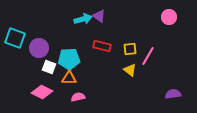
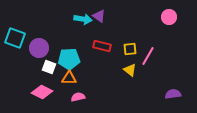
cyan arrow: rotated 24 degrees clockwise
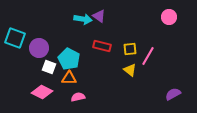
cyan pentagon: rotated 30 degrees clockwise
purple semicircle: rotated 21 degrees counterclockwise
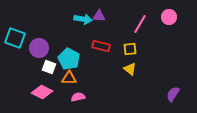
purple triangle: rotated 32 degrees counterclockwise
red rectangle: moved 1 px left
pink line: moved 8 px left, 32 px up
yellow triangle: moved 1 px up
purple semicircle: rotated 28 degrees counterclockwise
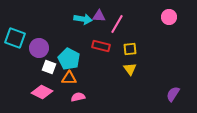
pink line: moved 23 px left
yellow triangle: rotated 16 degrees clockwise
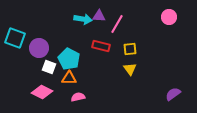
purple semicircle: rotated 21 degrees clockwise
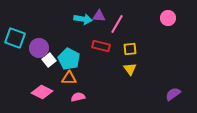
pink circle: moved 1 px left, 1 px down
white square: moved 7 px up; rotated 32 degrees clockwise
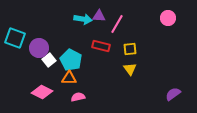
cyan pentagon: moved 2 px right, 1 px down
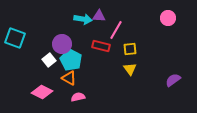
pink line: moved 1 px left, 6 px down
purple circle: moved 23 px right, 4 px up
orange triangle: rotated 28 degrees clockwise
purple semicircle: moved 14 px up
